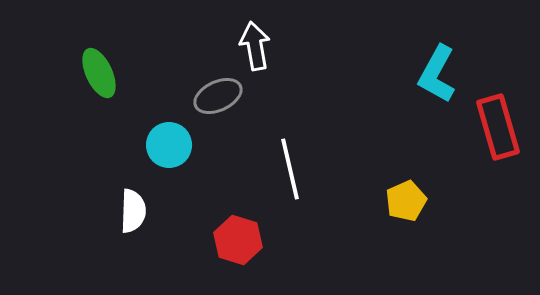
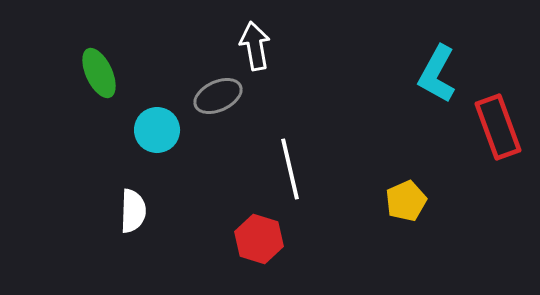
red rectangle: rotated 4 degrees counterclockwise
cyan circle: moved 12 px left, 15 px up
red hexagon: moved 21 px right, 1 px up
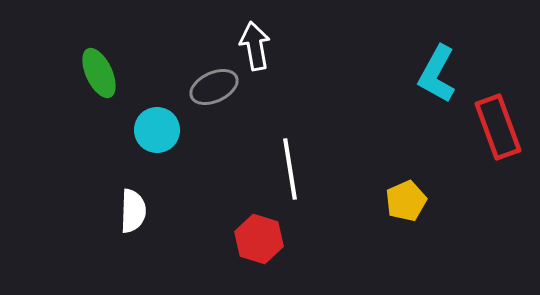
gray ellipse: moved 4 px left, 9 px up
white line: rotated 4 degrees clockwise
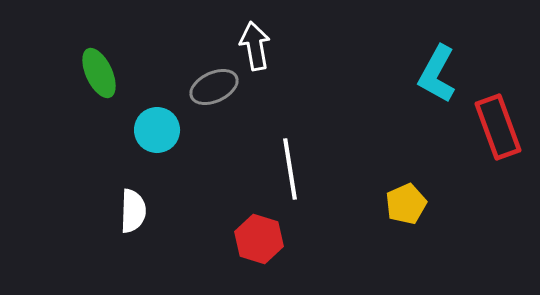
yellow pentagon: moved 3 px down
